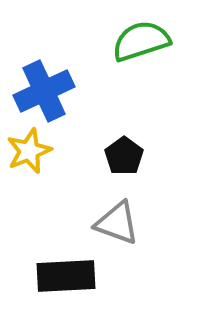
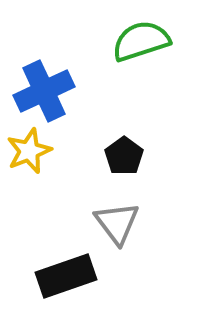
gray triangle: rotated 33 degrees clockwise
black rectangle: rotated 16 degrees counterclockwise
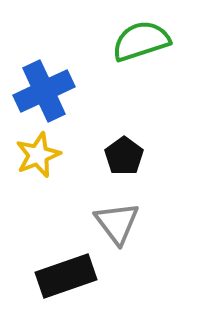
yellow star: moved 9 px right, 4 px down
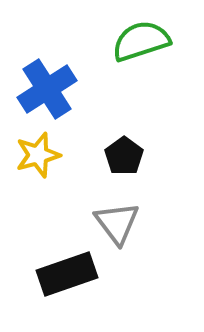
blue cross: moved 3 px right, 2 px up; rotated 8 degrees counterclockwise
yellow star: rotated 6 degrees clockwise
black rectangle: moved 1 px right, 2 px up
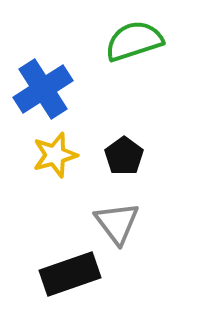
green semicircle: moved 7 px left
blue cross: moved 4 px left
yellow star: moved 17 px right
black rectangle: moved 3 px right
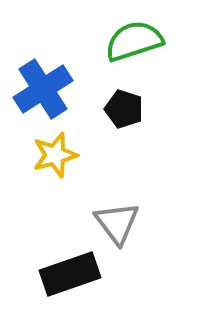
black pentagon: moved 47 px up; rotated 18 degrees counterclockwise
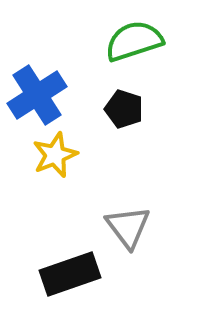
blue cross: moved 6 px left, 6 px down
yellow star: rotated 6 degrees counterclockwise
gray triangle: moved 11 px right, 4 px down
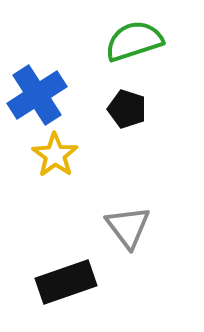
black pentagon: moved 3 px right
yellow star: rotated 15 degrees counterclockwise
black rectangle: moved 4 px left, 8 px down
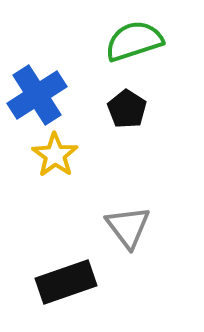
black pentagon: rotated 15 degrees clockwise
